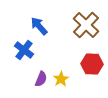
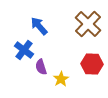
brown cross: moved 2 px right, 1 px up
purple semicircle: moved 12 px up; rotated 140 degrees clockwise
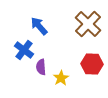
purple semicircle: rotated 14 degrees clockwise
yellow star: moved 1 px up
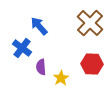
brown cross: moved 2 px right, 1 px up
blue cross: moved 2 px left, 2 px up
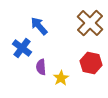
red hexagon: moved 1 px left, 1 px up; rotated 10 degrees clockwise
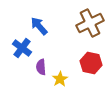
brown cross: rotated 20 degrees clockwise
yellow star: moved 1 px left, 1 px down
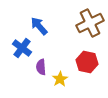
red hexagon: moved 4 px left, 1 px up
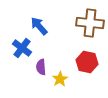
brown cross: rotated 32 degrees clockwise
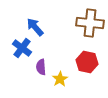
blue arrow: moved 4 px left, 1 px down
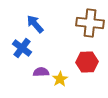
blue arrow: moved 3 px up
red hexagon: rotated 15 degrees counterclockwise
purple semicircle: moved 5 px down; rotated 91 degrees clockwise
